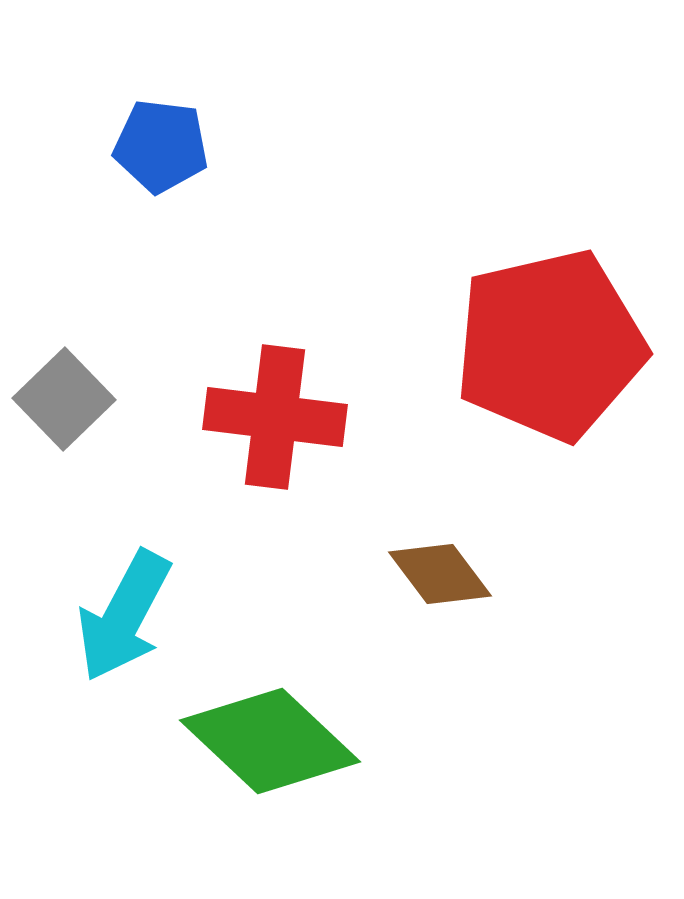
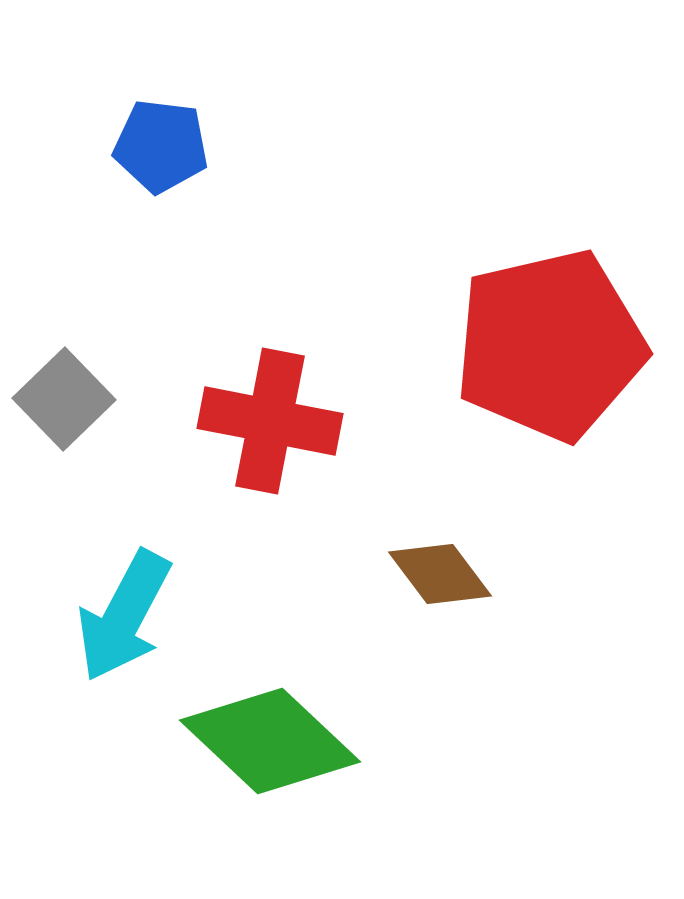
red cross: moved 5 px left, 4 px down; rotated 4 degrees clockwise
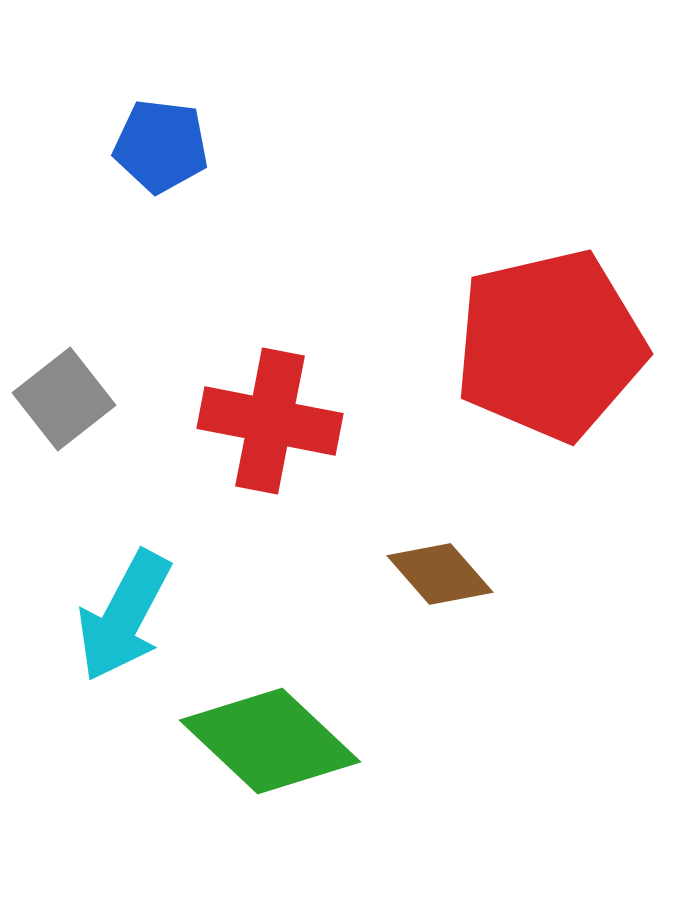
gray square: rotated 6 degrees clockwise
brown diamond: rotated 4 degrees counterclockwise
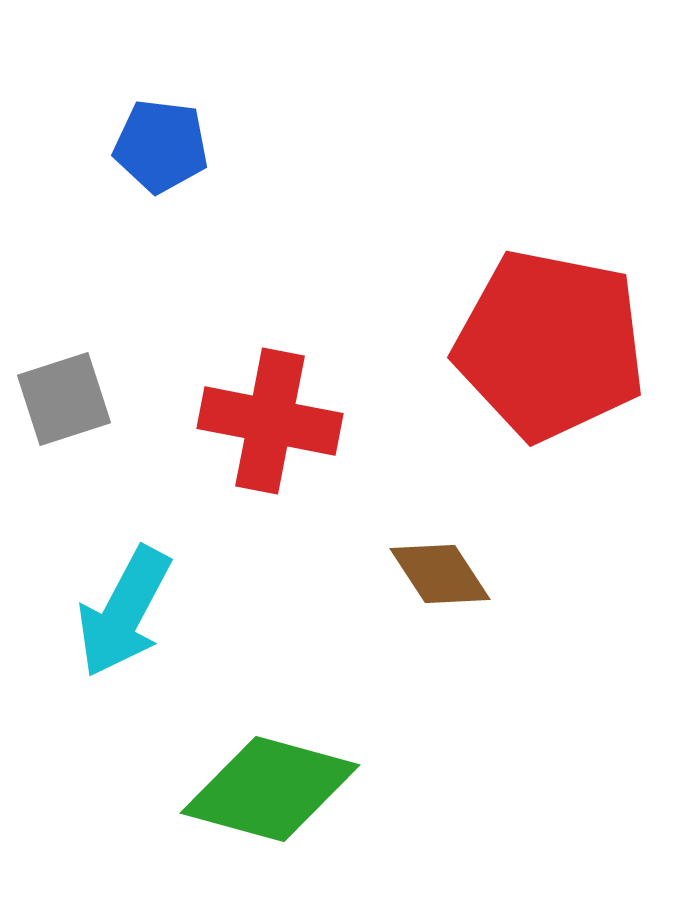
red pentagon: rotated 24 degrees clockwise
gray square: rotated 20 degrees clockwise
brown diamond: rotated 8 degrees clockwise
cyan arrow: moved 4 px up
green diamond: moved 48 px down; rotated 28 degrees counterclockwise
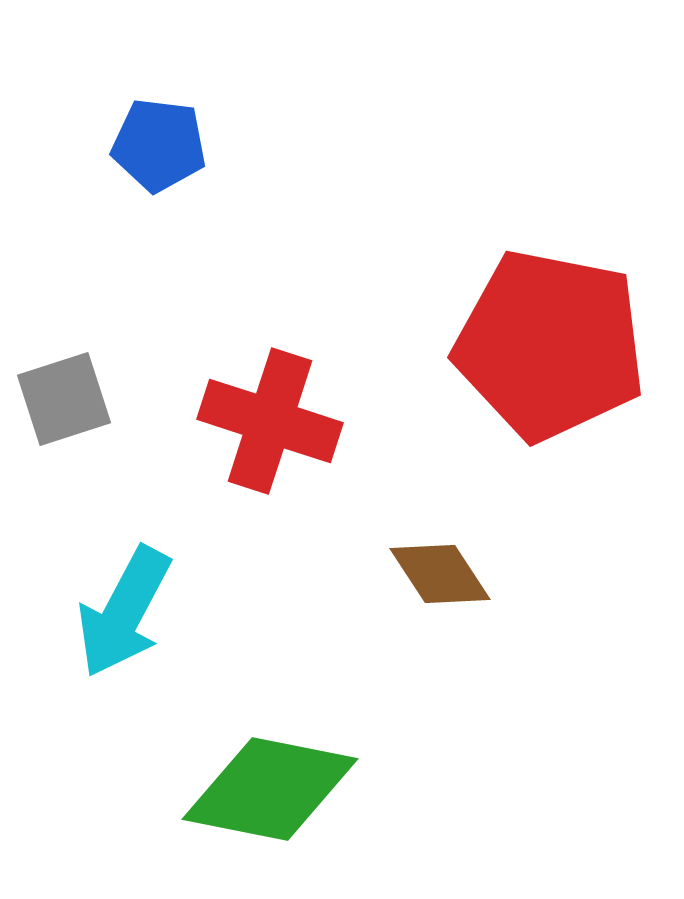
blue pentagon: moved 2 px left, 1 px up
red cross: rotated 7 degrees clockwise
green diamond: rotated 4 degrees counterclockwise
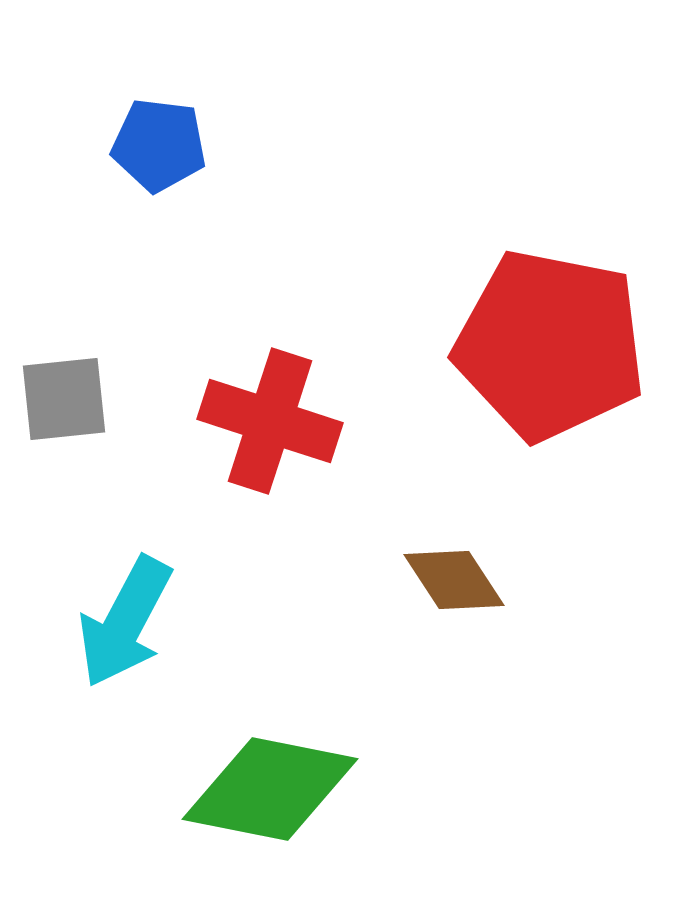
gray square: rotated 12 degrees clockwise
brown diamond: moved 14 px right, 6 px down
cyan arrow: moved 1 px right, 10 px down
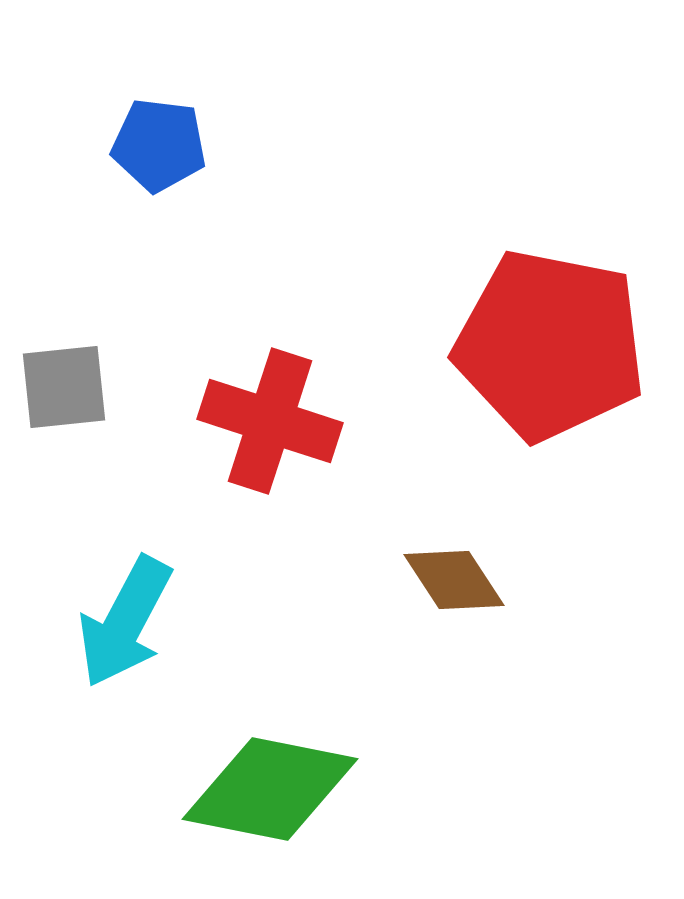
gray square: moved 12 px up
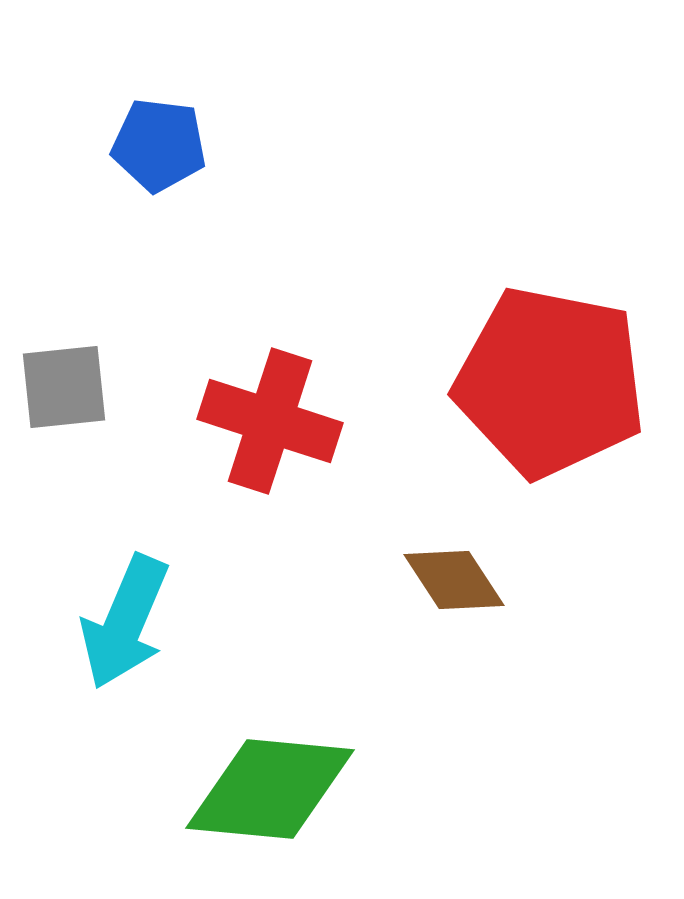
red pentagon: moved 37 px down
cyan arrow: rotated 5 degrees counterclockwise
green diamond: rotated 6 degrees counterclockwise
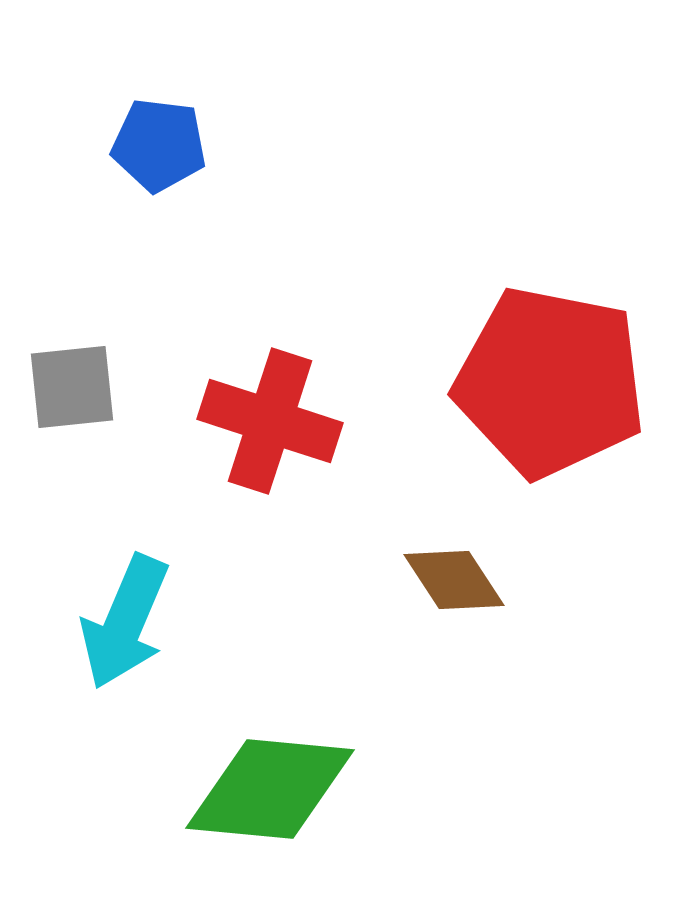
gray square: moved 8 px right
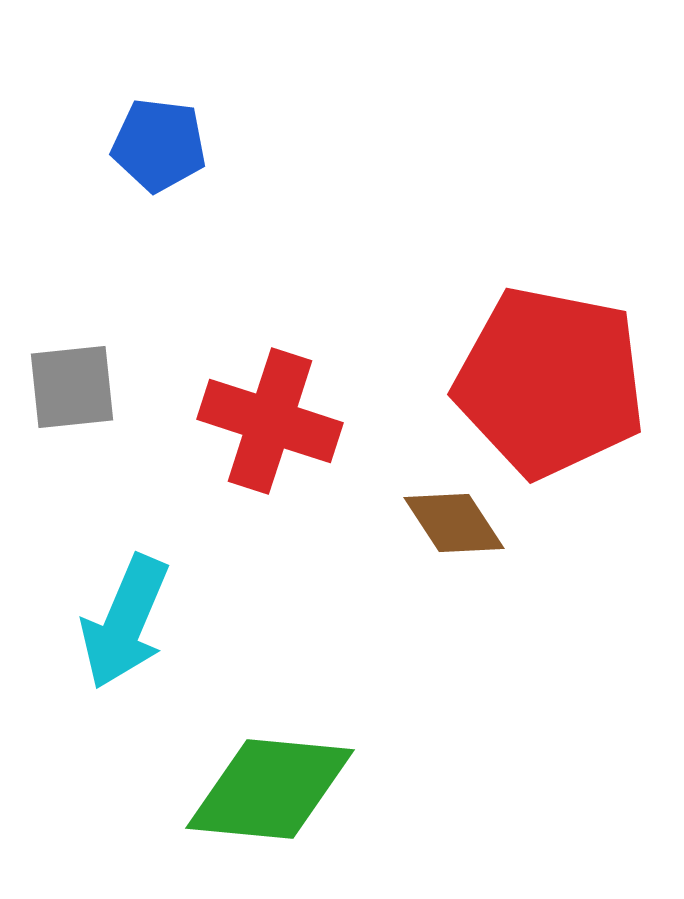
brown diamond: moved 57 px up
